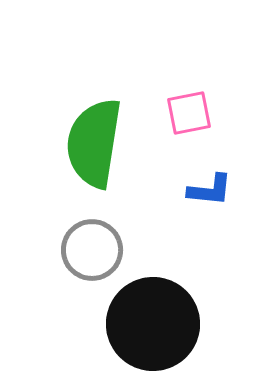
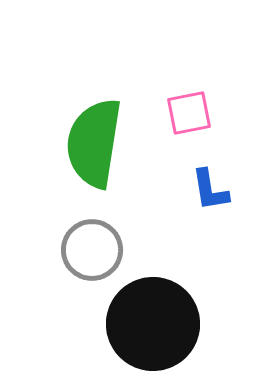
blue L-shape: rotated 75 degrees clockwise
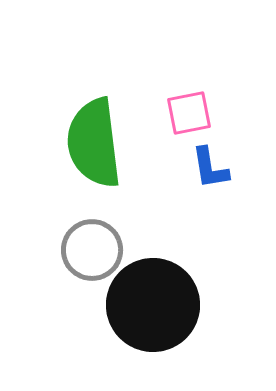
green semicircle: rotated 16 degrees counterclockwise
blue L-shape: moved 22 px up
black circle: moved 19 px up
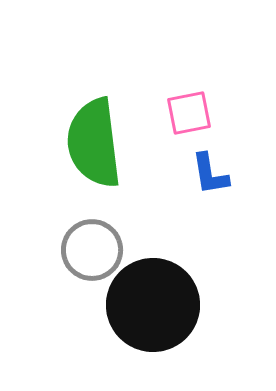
blue L-shape: moved 6 px down
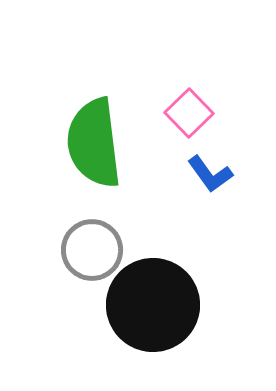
pink square: rotated 33 degrees counterclockwise
blue L-shape: rotated 27 degrees counterclockwise
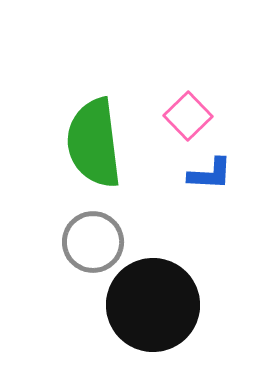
pink square: moved 1 px left, 3 px down
blue L-shape: rotated 51 degrees counterclockwise
gray circle: moved 1 px right, 8 px up
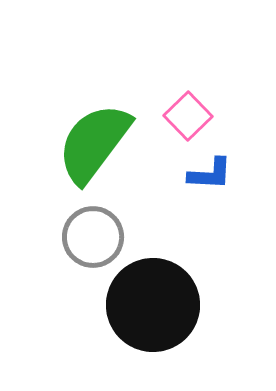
green semicircle: rotated 44 degrees clockwise
gray circle: moved 5 px up
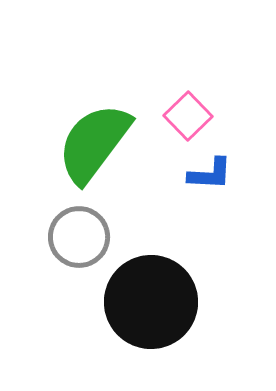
gray circle: moved 14 px left
black circle: moved 2 px left, 3 px up
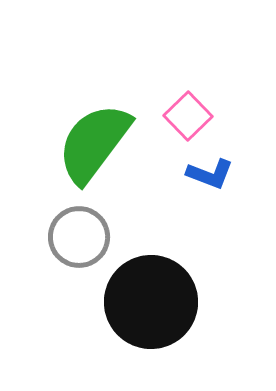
blue L-shape: rotated 18 degrees clockwise
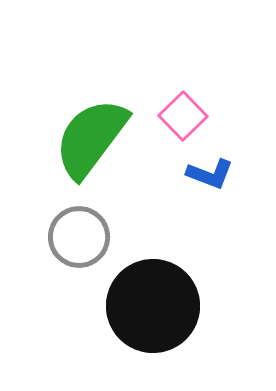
pink square: moved 5 px left
green semicircle: moved 3 px left, 5 px up
black circle: moved 2 px right, 4 px down
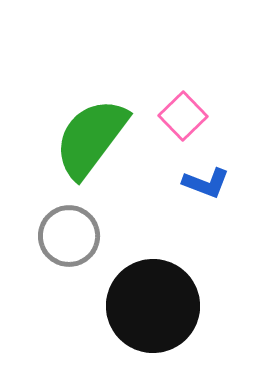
blue L-shape: moved 4 px left, 9 px down
gray circle: moved 10 px left, 1 px up
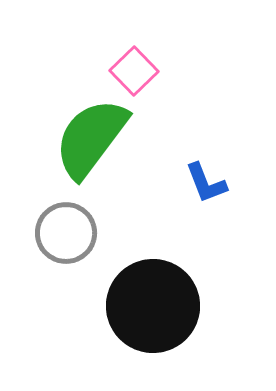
pink square: moved 49 px left, 45 px up
blue L-shape: rotated 48 degrees clockwise
gray circle: moved 3 px left, 3 px up
